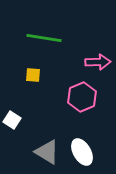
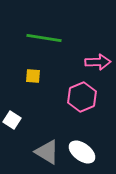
yellow square: moved 1 px down
white ellipse: rotated 24 degrees counterclockwise
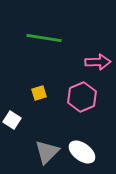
yellow square: moved 6 px right, 17 px down; rotated 21 degrees counterclockwise
gray triangle: rotated 44 degrees clockwise
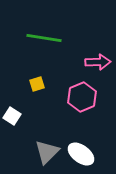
yellow square: moved 2 px left, 9 px up
white square: moved 4 px up
white ellipse: moved 1 px left, 2 px down
